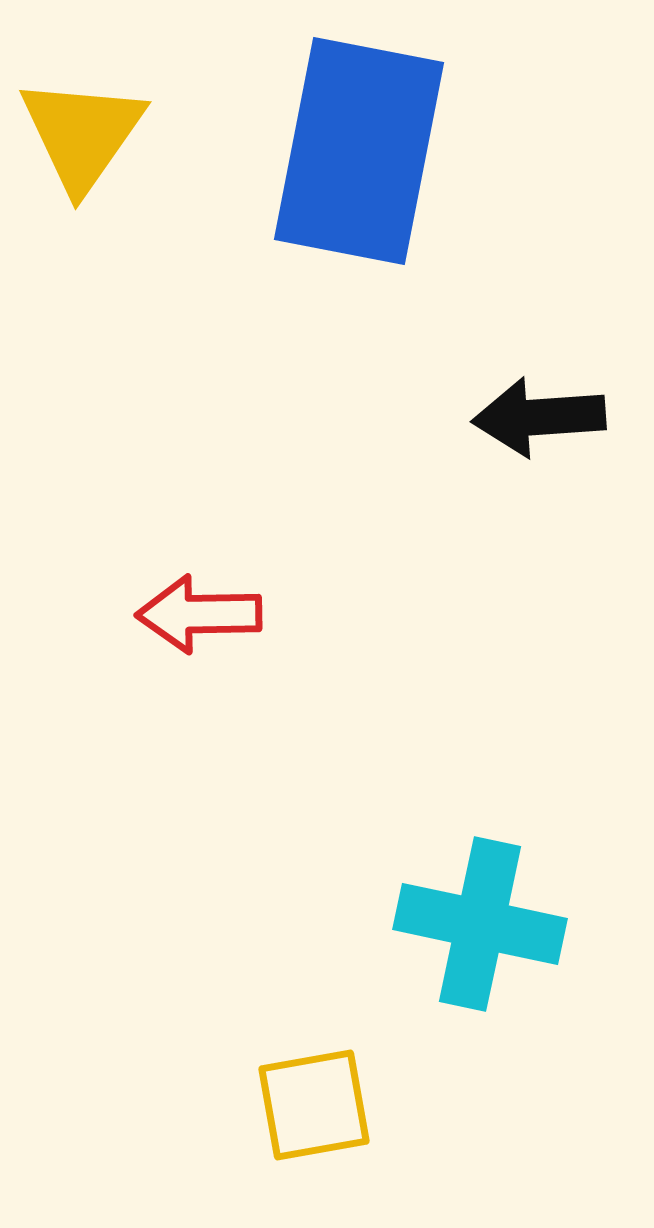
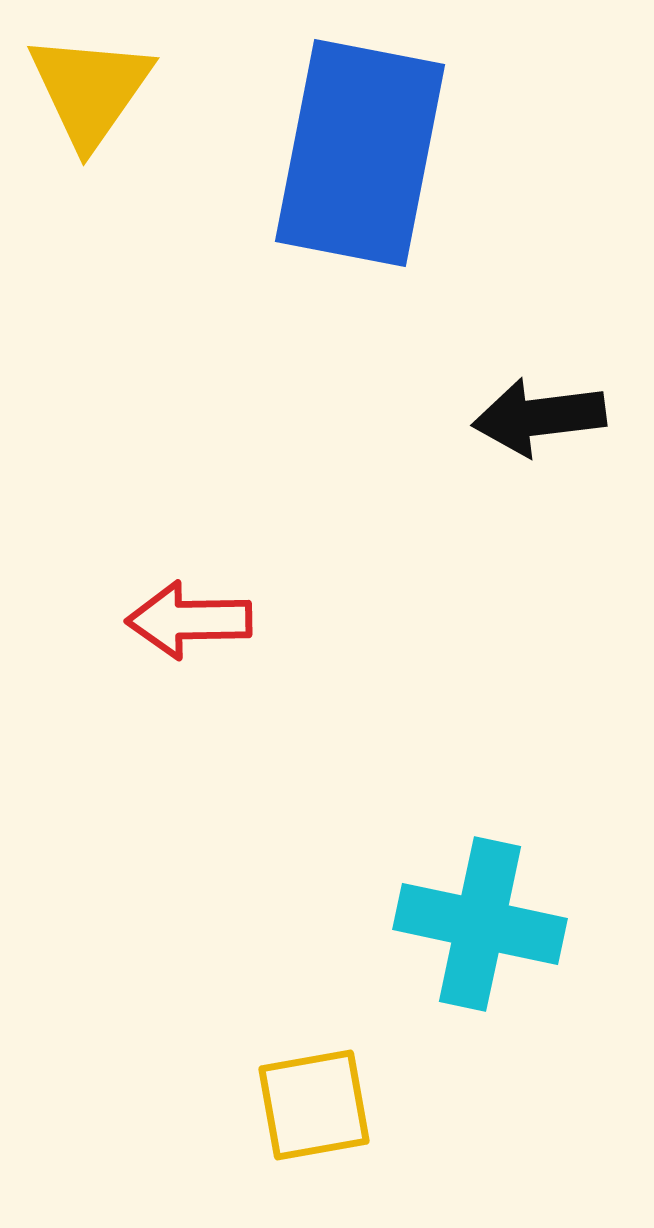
yellow triangle: moved 8 px right, 44 px up
blue rectangle: moved 1 px right, 2 px down
black arrow: rotated 3 degrees counterclockwise
red arrow: moved 10 px left, 6 px down
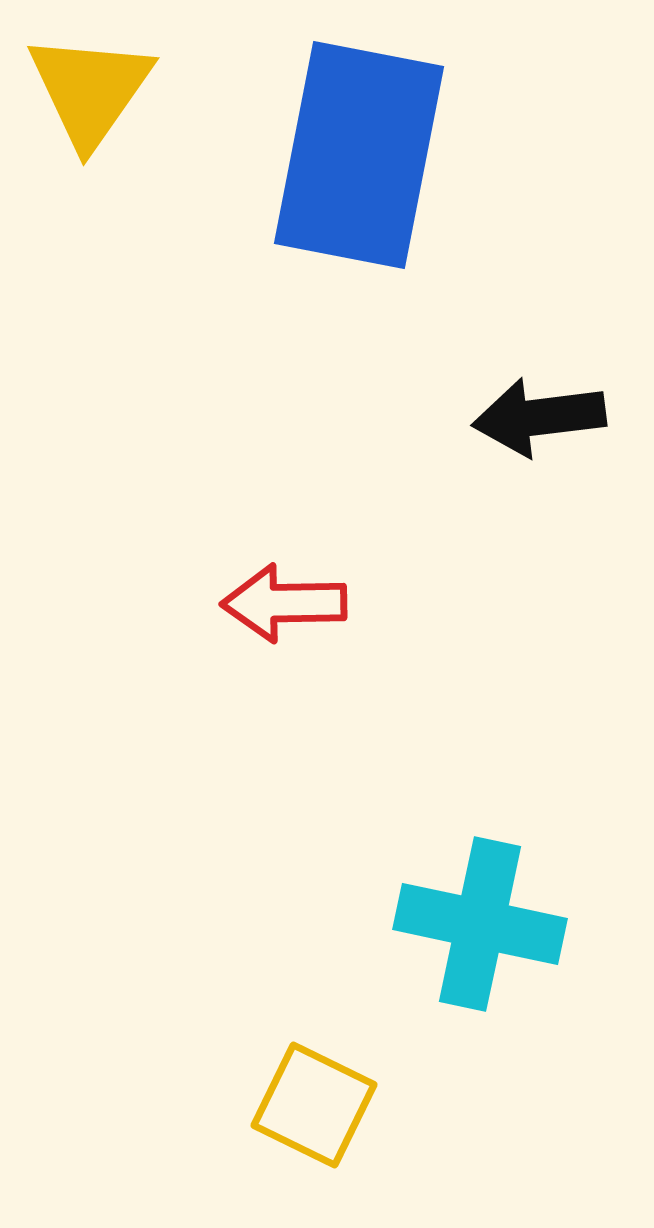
blue rectangle: moved 1 px left, 2 px down
red arrow: moved 95 px right, 17 px up
yellow square: rotated 36 degrees clockwise
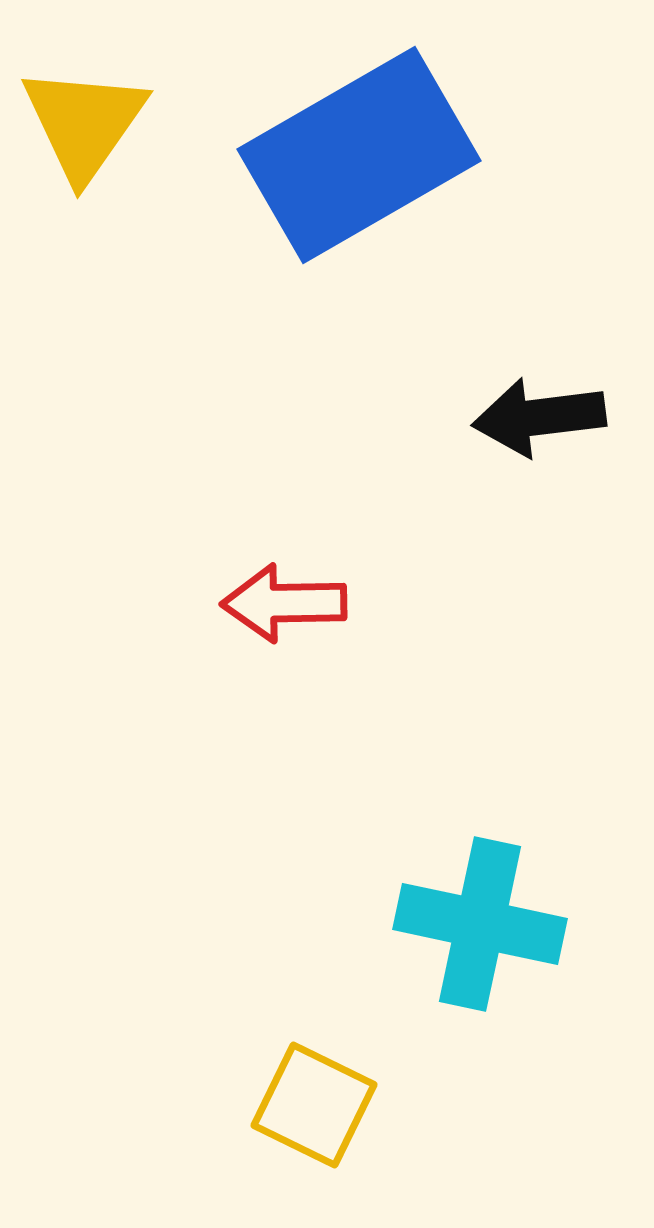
yellow triangle: moved 6 px left, 33 px down
blue rectangle: rotated 49 degrees clockwise
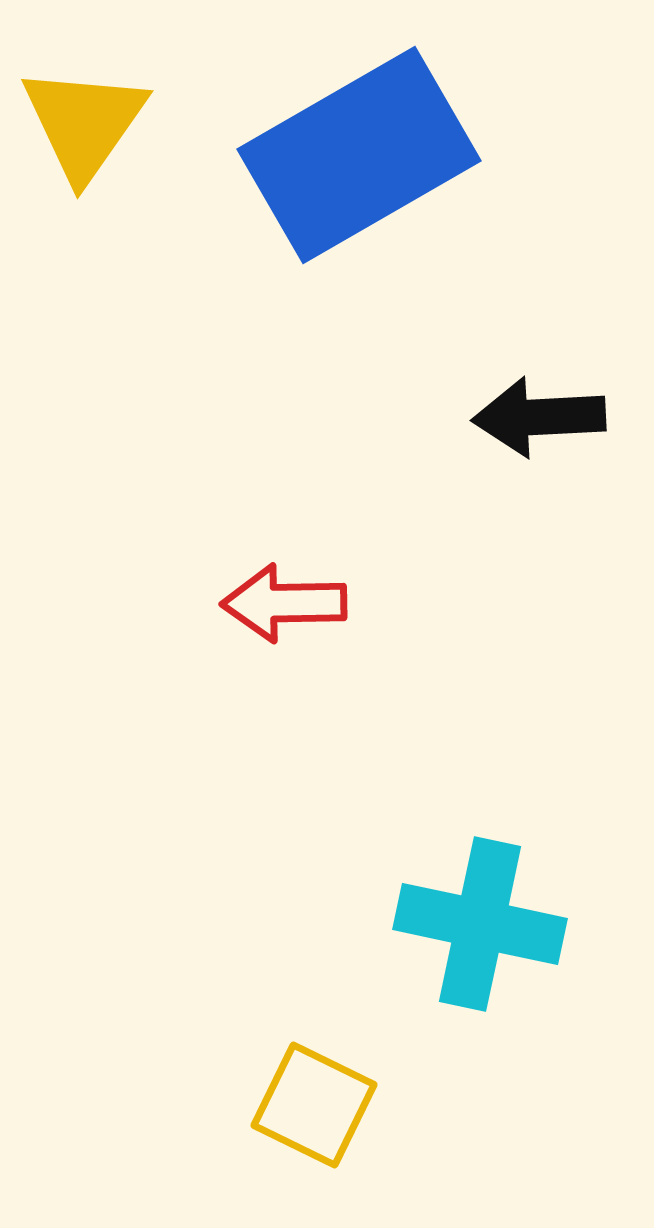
black arrow: rotated 4 degrees clockwise
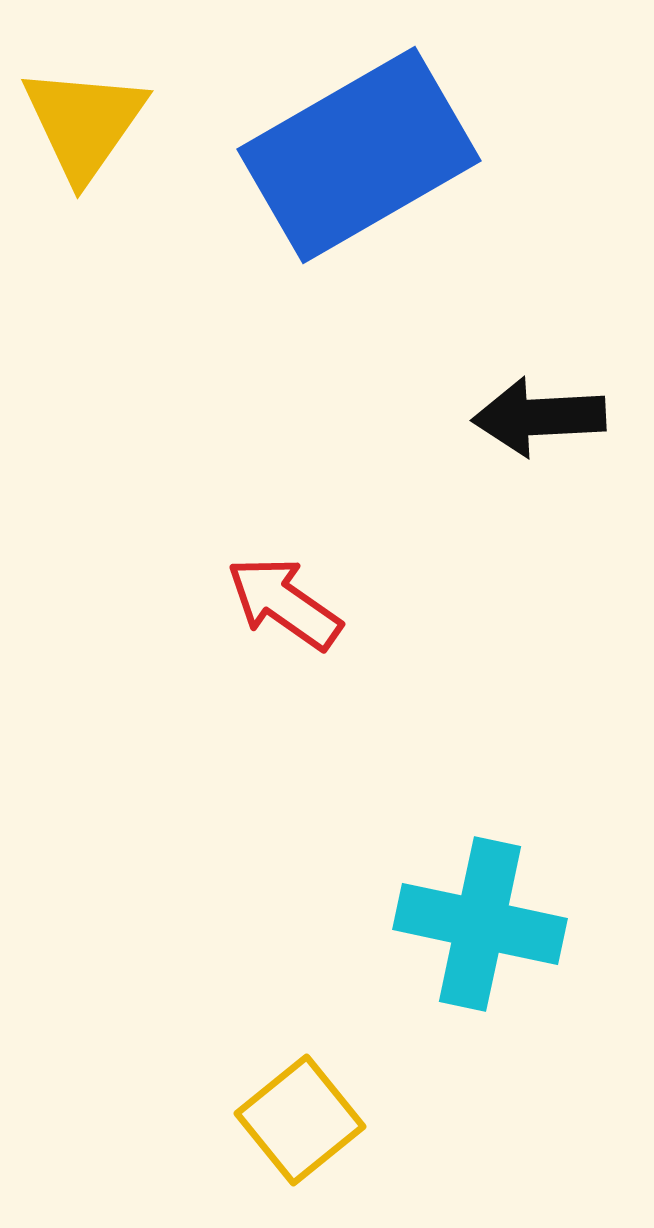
red arrow: rotated 36 degrees clockwise
yellow square: moved 14 px left, 15 px down; rotated 25 degrees clockwise
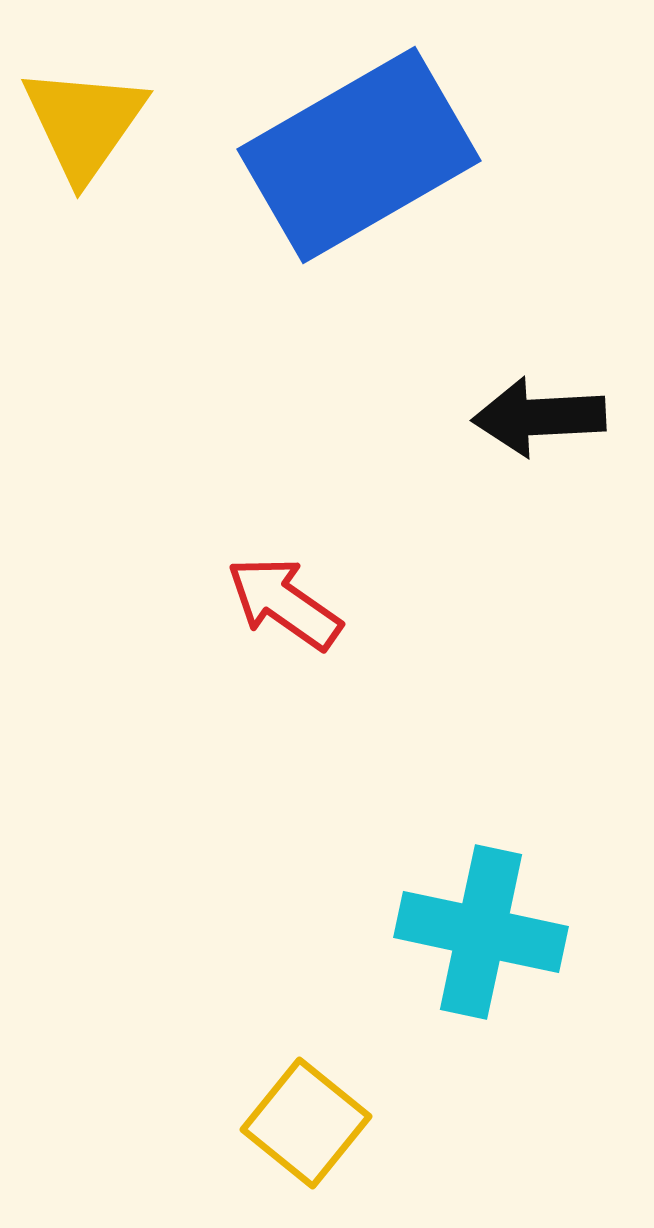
cyan cross: moved 1 px right, 8 px down
yellow square: moved 6 px right, 3 px down; rotated 12 degrees counterclockwise
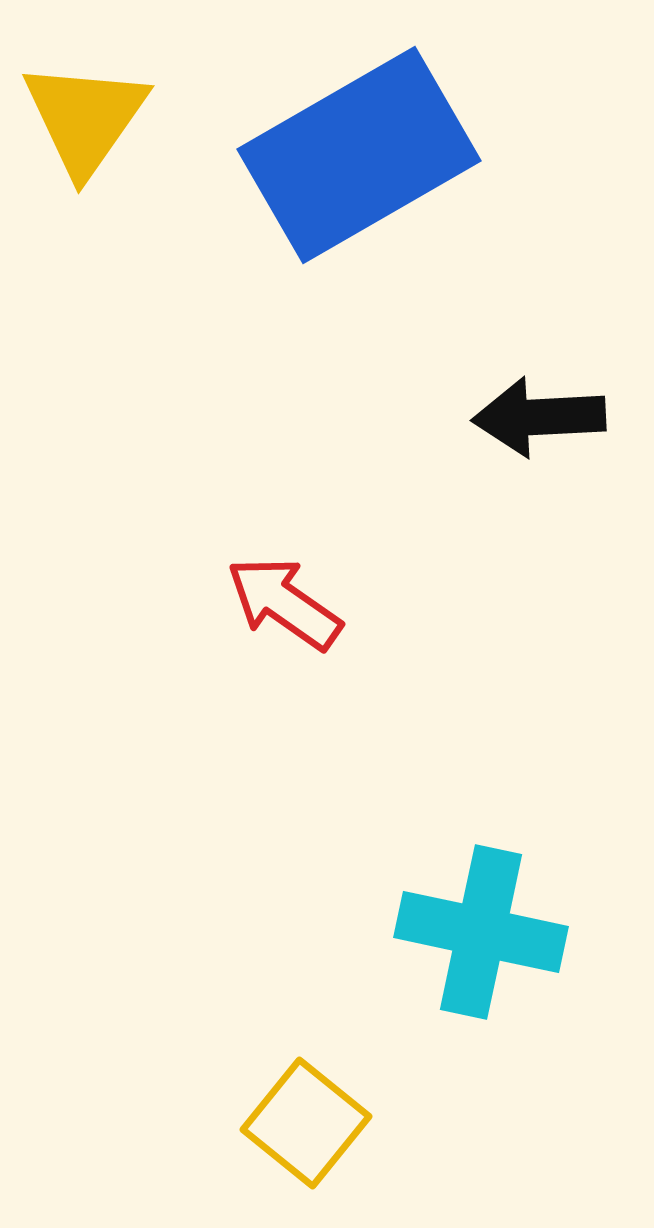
yellow triangle: moved 1 px right, 5 px up
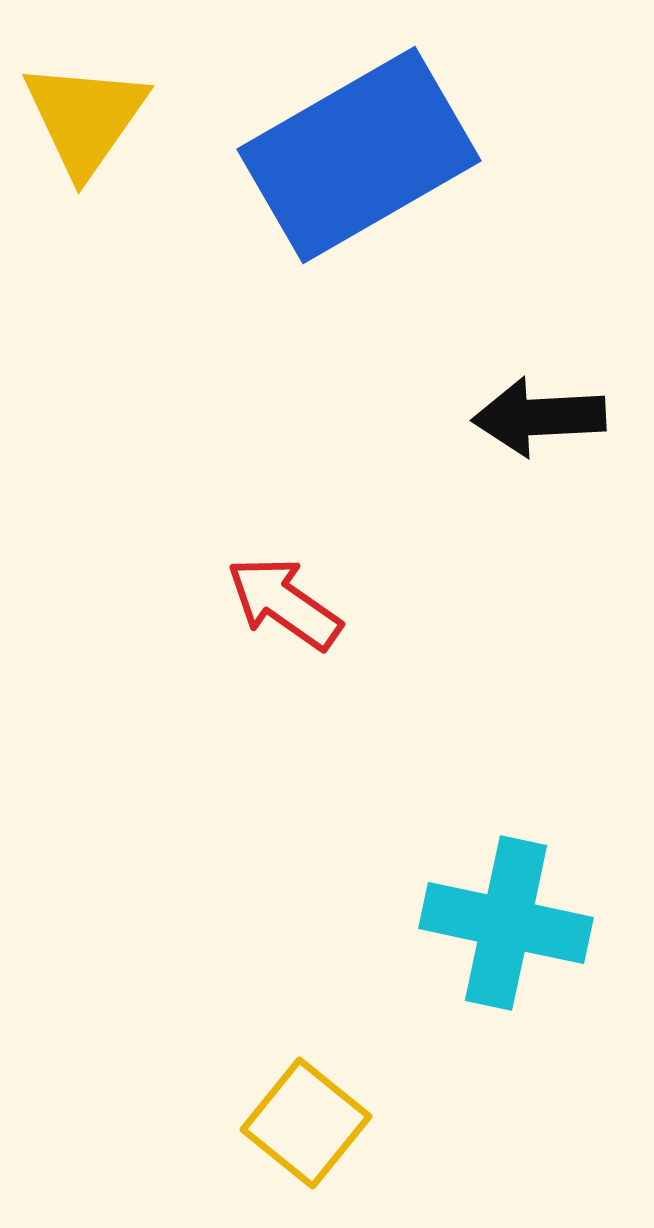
cyan cross: moved 25 px right, 9 px up
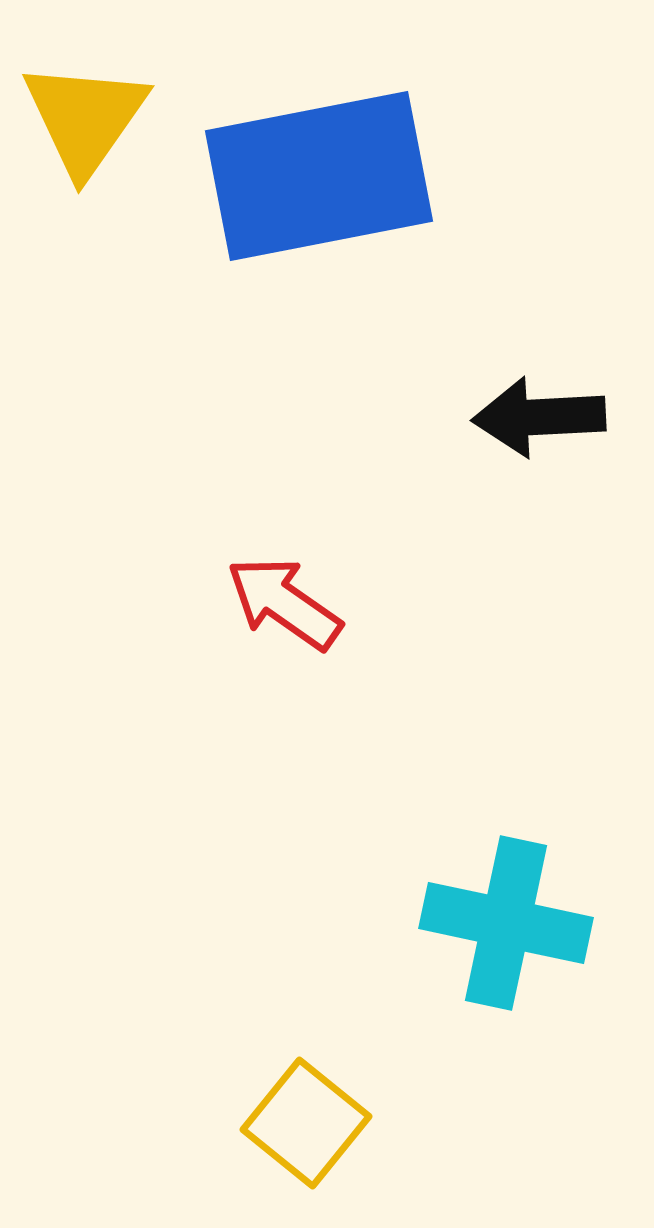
blue rectangle: moved 40 px left, 21 px down; rotated 19 degrees clockwise
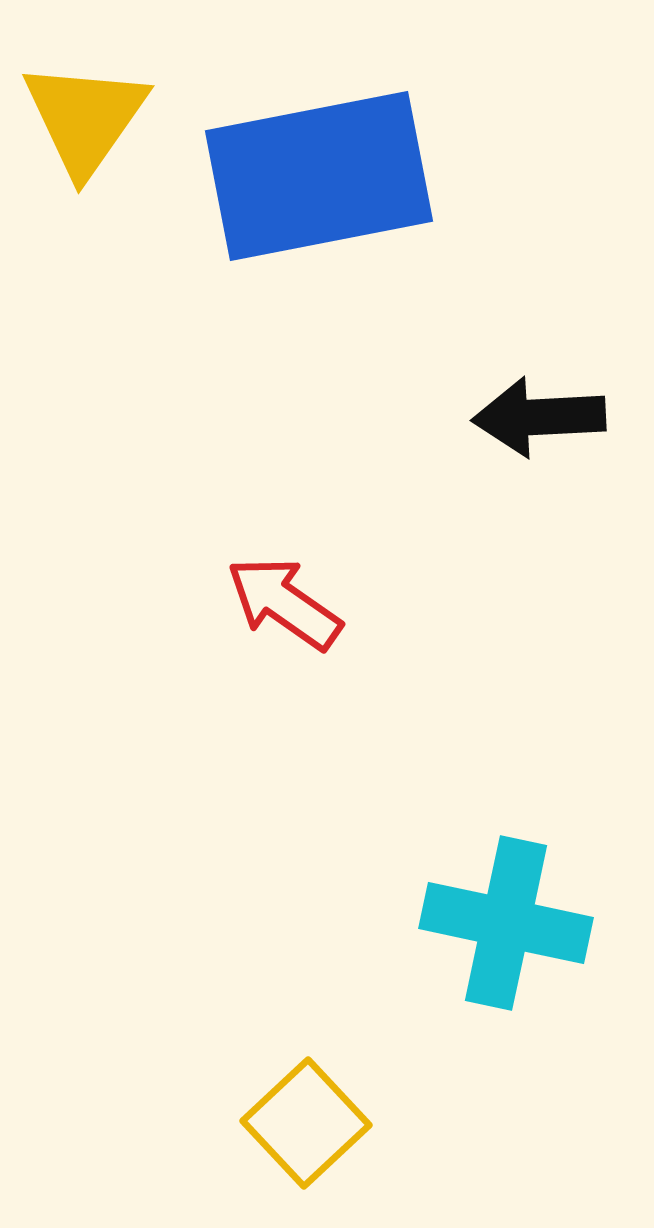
yellow square: rotated 8 degrees clockwise
